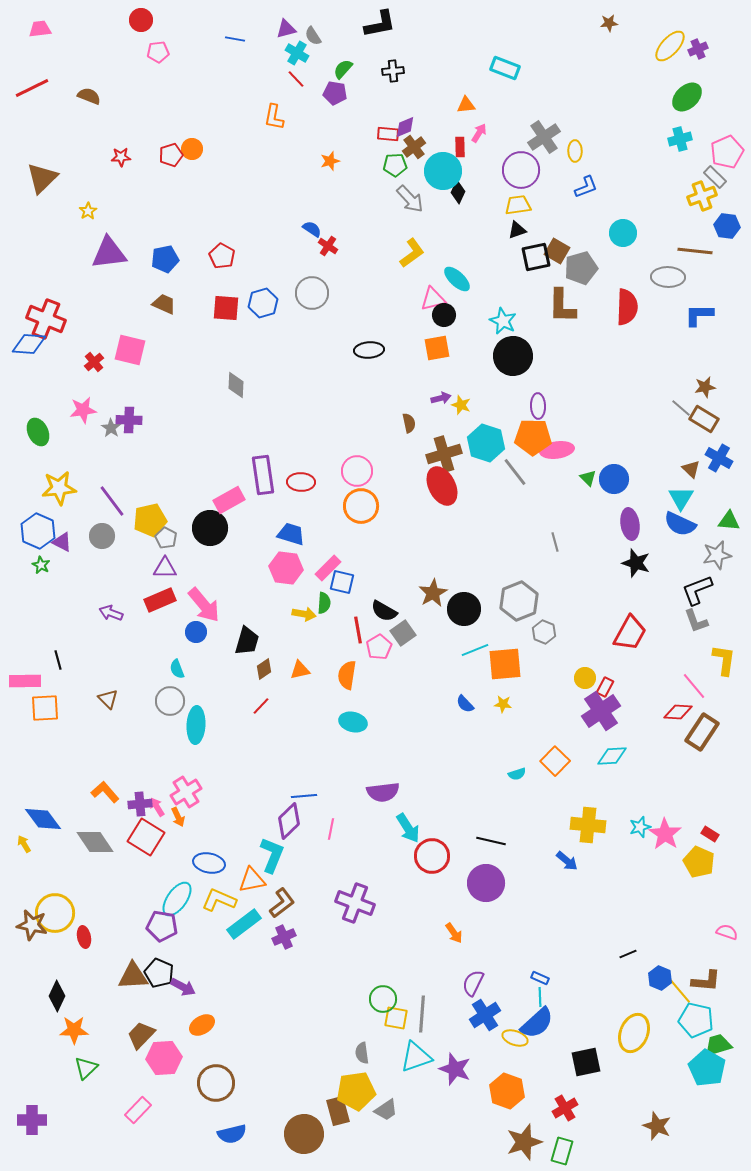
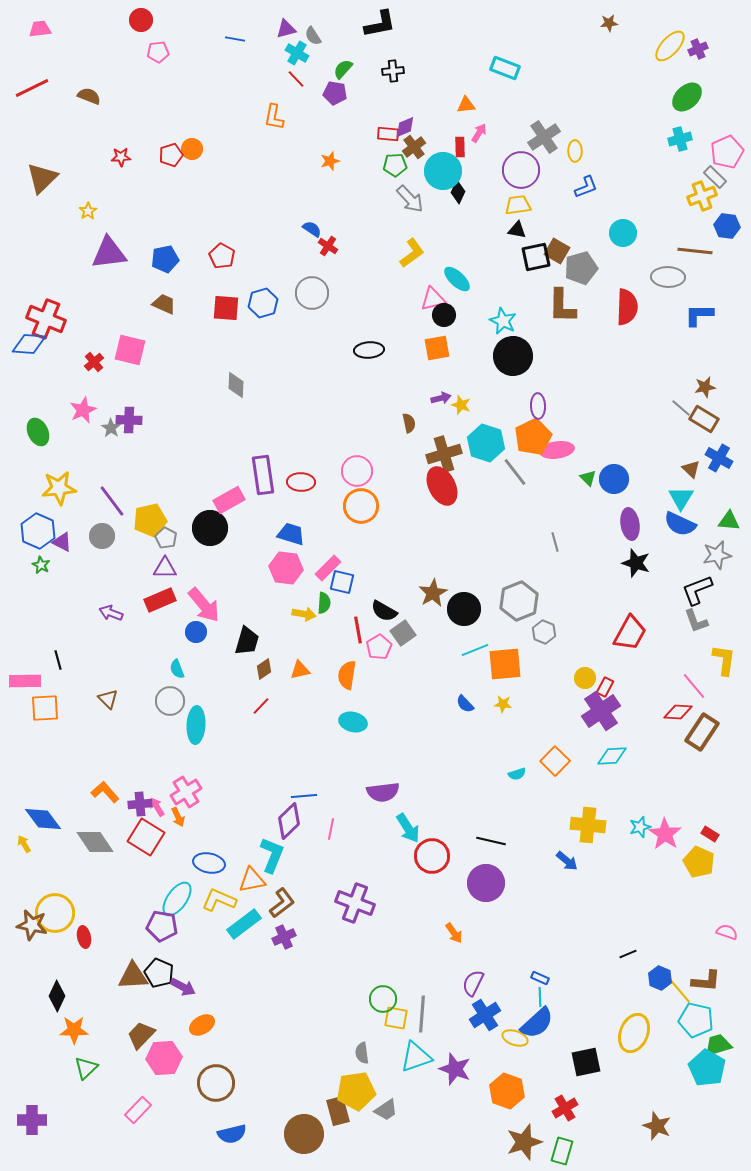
black triangle at (517, 230): rotated 30 degrees clockwise
pink star at (83, 410): rotated 16 degrees counterclockwise
orange pentagon at (533, 437): rotated 27 degrees counterclockwise
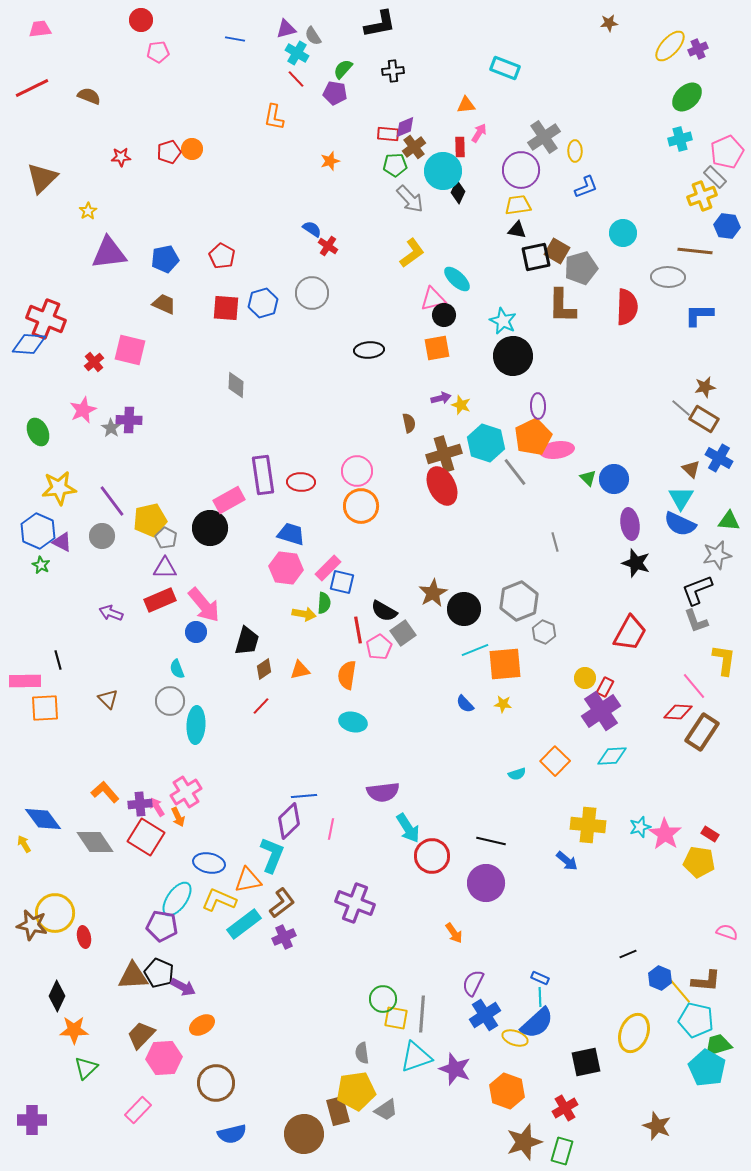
red pentagon at (171, 155): moved 2 px left, 3 px up
yellow pentagon at (699, 862): rotated 16 degrees counterclockwise
orange triangle at (252, 880): moved 4 px left
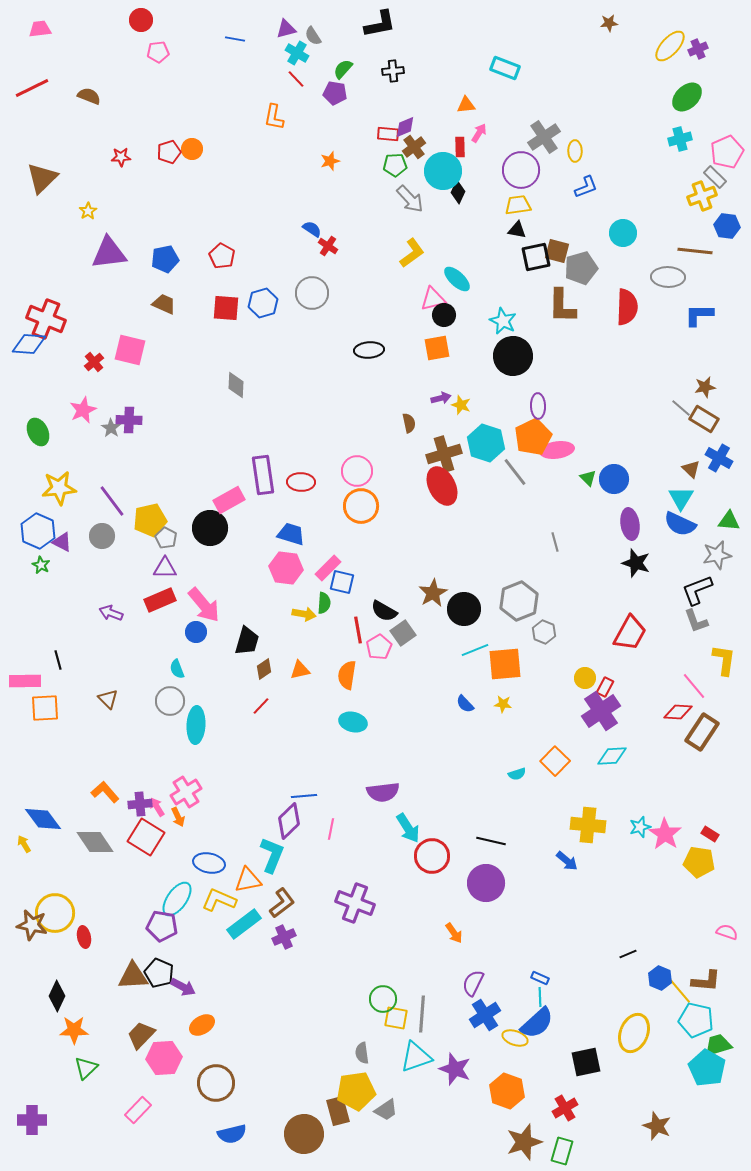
brown square at (557, 251): rotated 15 degrees counterclockwise
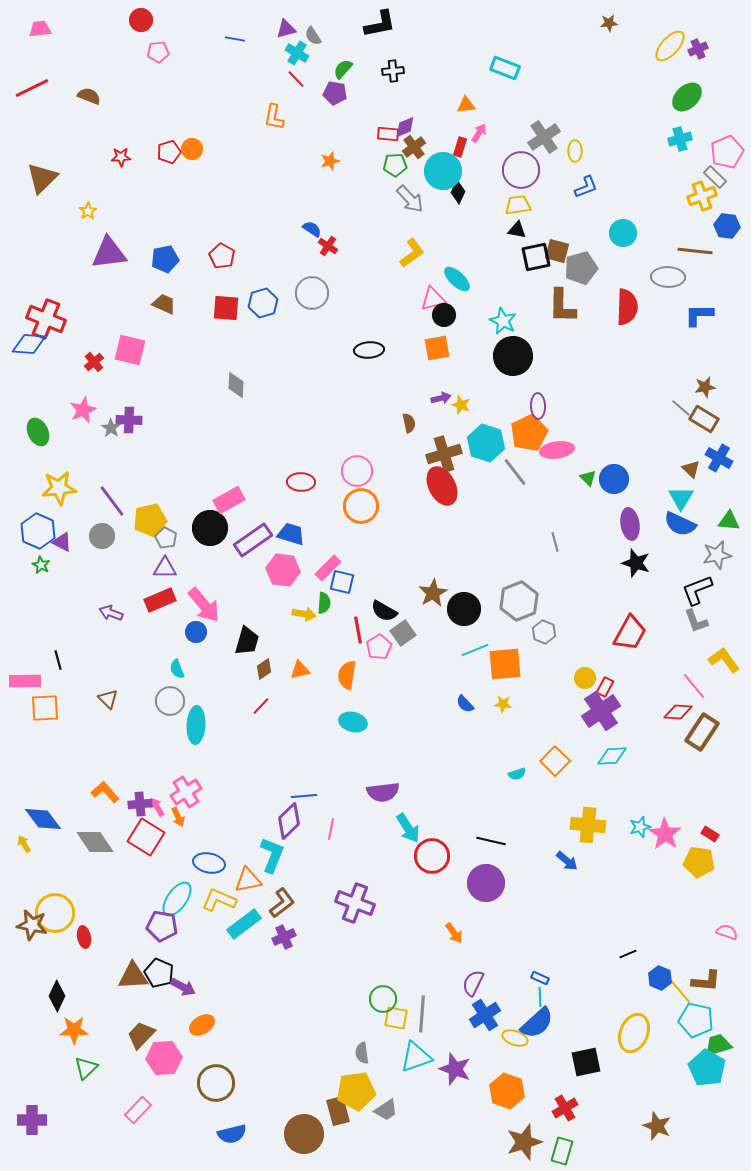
red rectangle at (460, 147): rotated 18 degrees clockwise
orange pentagon at (533, 437): moved 4 px left, 4 px up
purple rectangle at (263, 475): moved 10 px left, 65 px down; rotated 63 degrees clockwise
pink hexagon at (286, 568): moved 3 px left, 2 px down
yellow L-shape at (724, 660): rotated 44 degrees counterclockwise
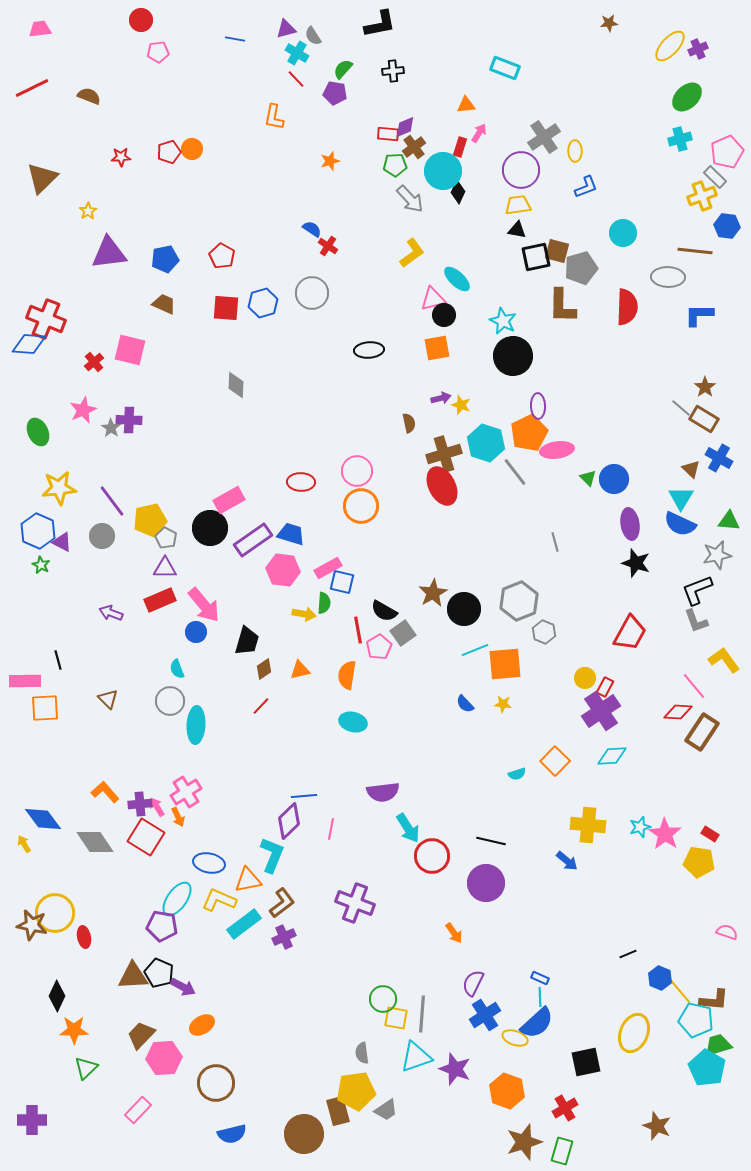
brown star at (705, 387): rotated 25 degrees counterclockwise
pink rectangle at (328, 568): rotated 16 degrees clockwise
brown L-shape at (706, 981): moved 8 px right, 19 px down
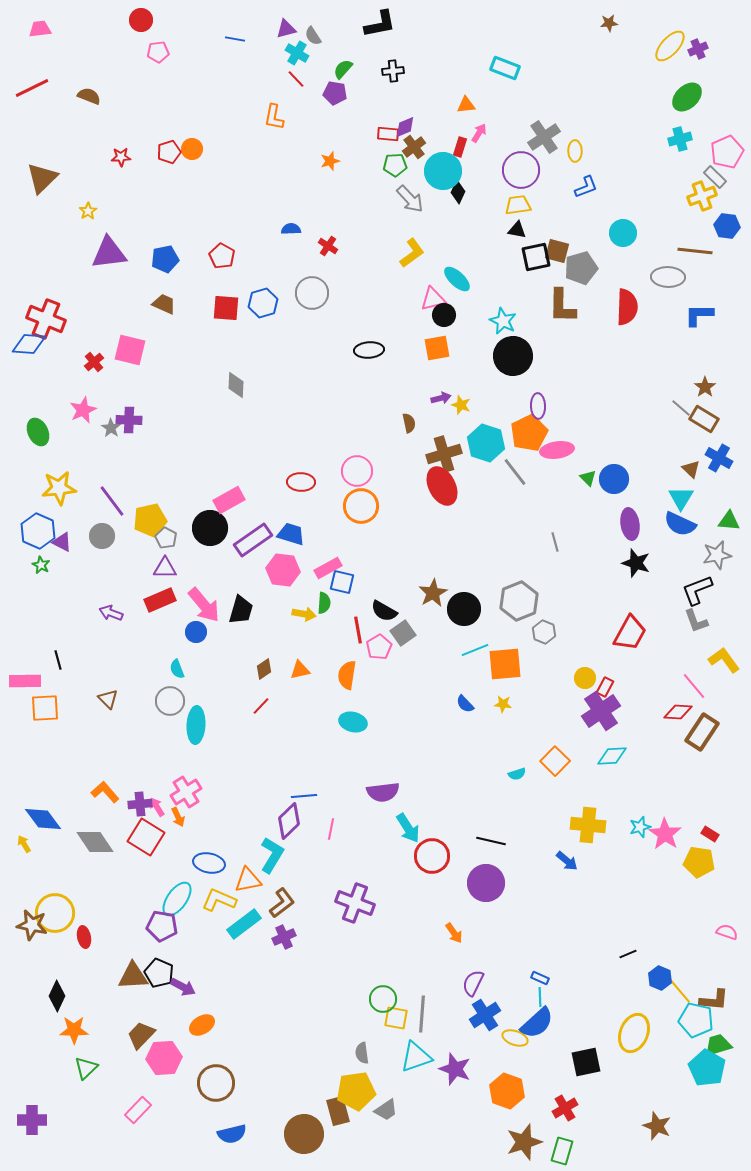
blue semicircle at (312, 229): moved 21 px left; rotated 36 degrees counterclockwise
black trapezoid at (247, 641): moved 6 px left, 31 px up
cyan L-shape at (272, 855): rotated 9 degrees clockwise
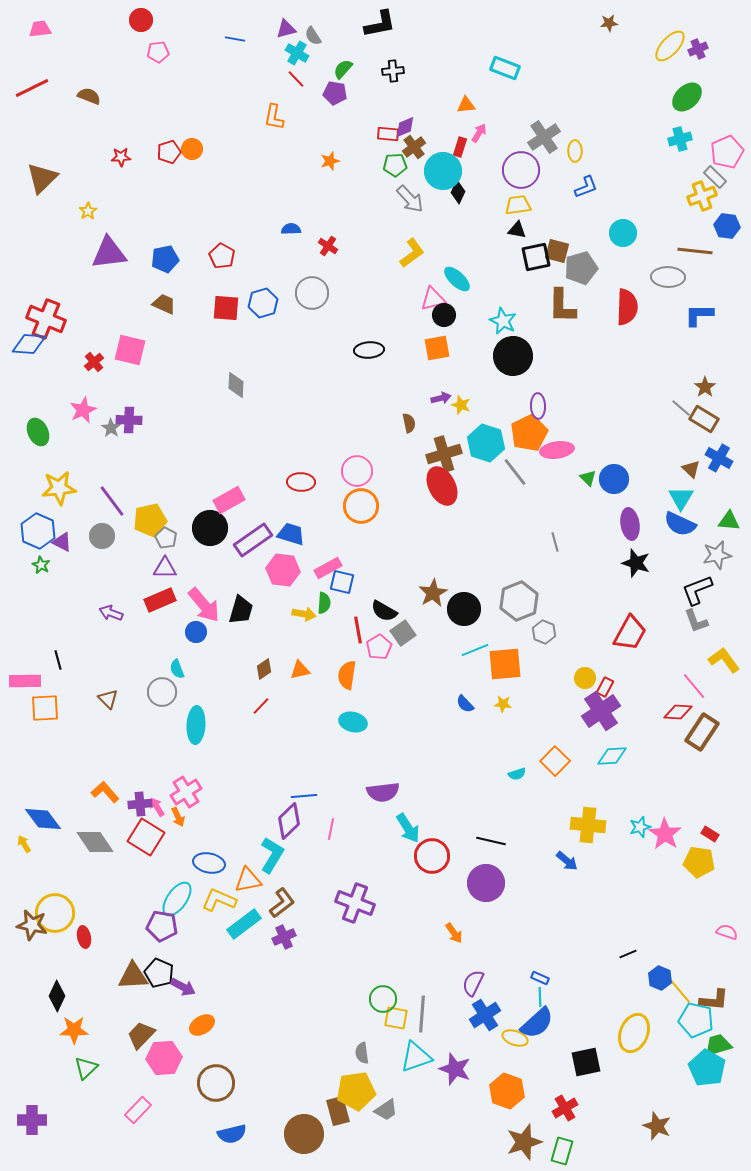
gray circle at (170, 701): moved 8 px left, 9 px up
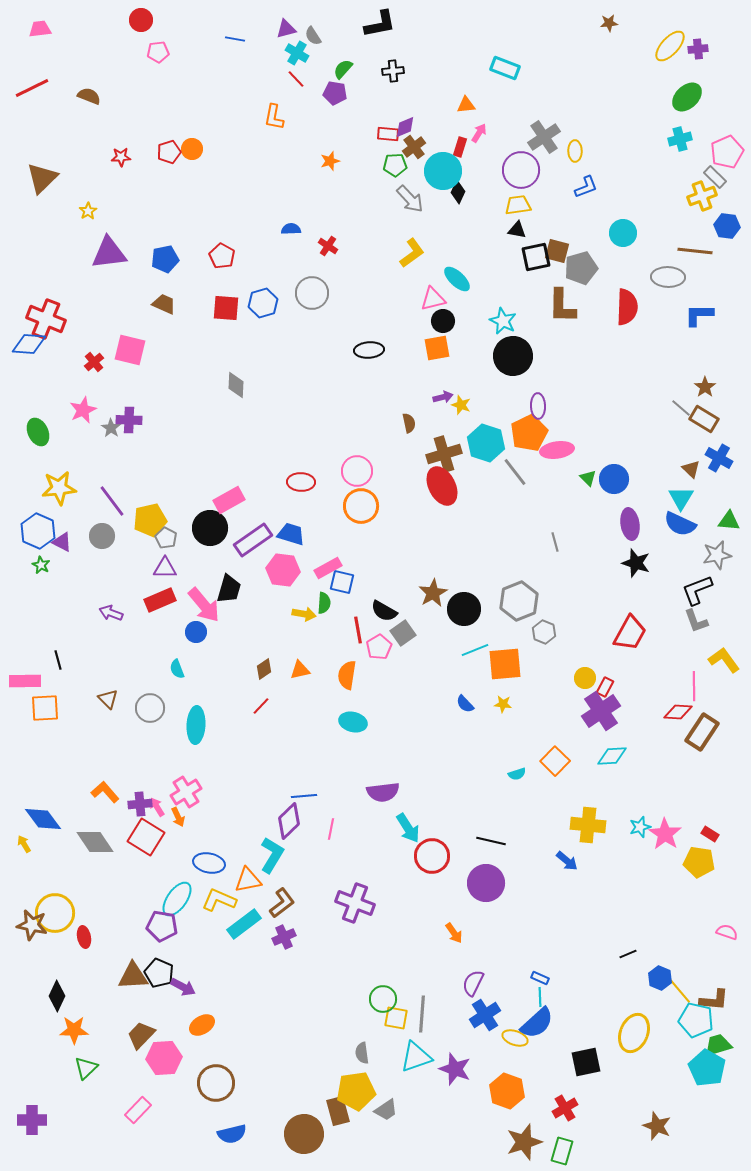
purple cross at (698, 49): rotated 18 degrees clockwise
black circle at (444, 315): moved 1 px left, 6 px down
purple arrow at (441, 398): moved 2 px right, 1 px up
black trapezoid at (241, 610): moved 12 px left, 21 px up
pink line at (694, 686): rotated 40 degrees clockwise
gray circle at (162, 692): moved 12 px left, 16 px down
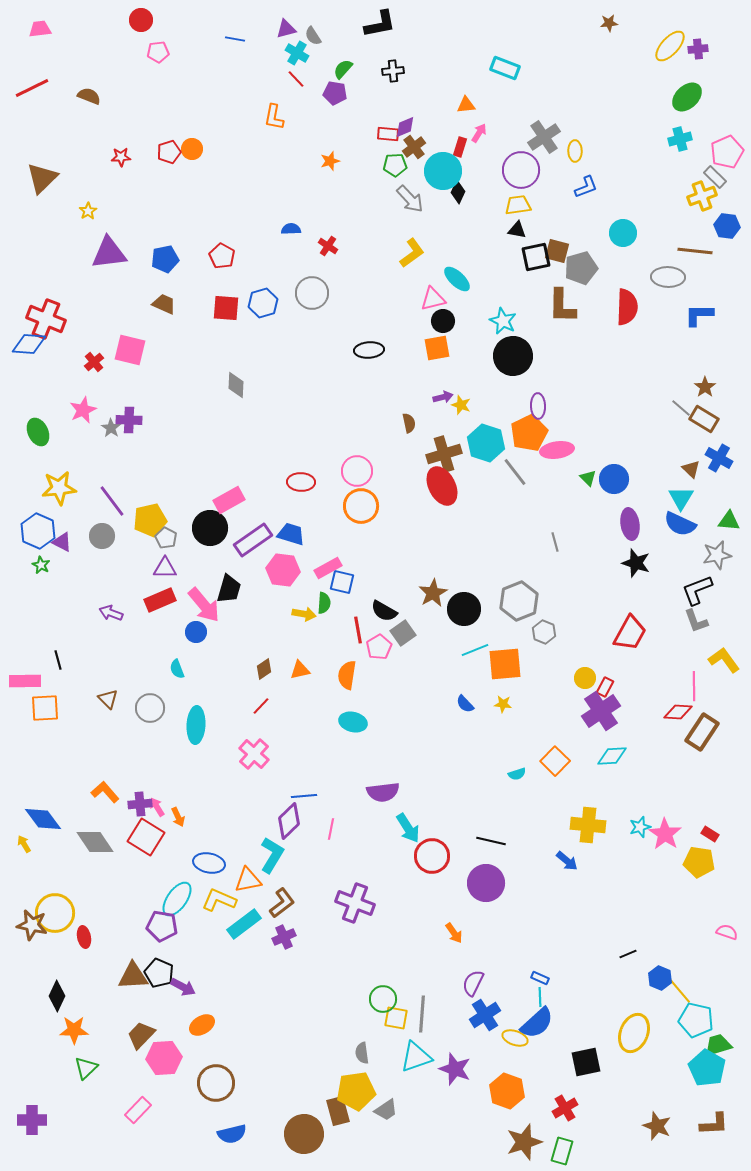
pink cross at (186, 792): moved 68 px right, 38 px up; rotated 16 degrees counterclockwise
brown L-shape at (714, 1000): moved 124 px down; rotated 8 degrees counterclockwise
